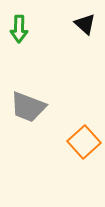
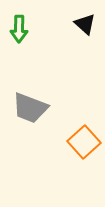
gray trapezoid: moved 2 px right, 1 px down
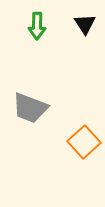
black triangle: rotated 15 degrees clockwise
green arrow: moved 18 px right, 3 px up
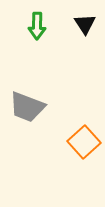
gray trapezoid: moved 3 px left, 1 px up
